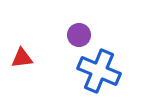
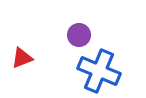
red triangle: rotated 15 degrees counterclockwise
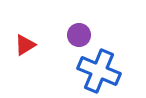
red triangle: moved 3 px right, 13 px up; rotated 10 degrees counterclockwise
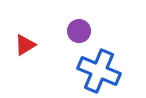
purple circle: moved 4 px up
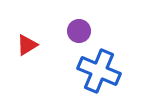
red triangle: moved 2 px right
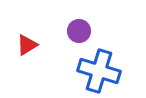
blue cross: rotated 6 degrees counterclockwise
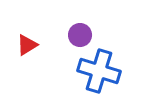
purple circle: moved 1 px right, 4 px down
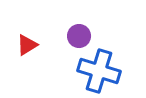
purple circle: moved 1 px left, 1 px down
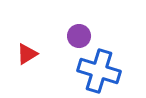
red triangle: moved 9 px down
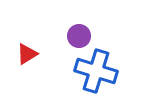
blue cross: moved 3 px left
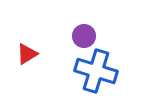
purple circle: moved 5 px right
